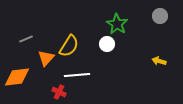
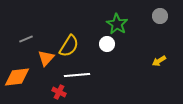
yellow arrow: rotated 48 degrees counterclockwise
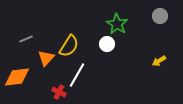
white line: rotated 55 degrees counterclockwise
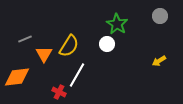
gray line: moved 1 px left
orange triangle: moved 2 px left, 4 px up; rotated 12 degrees counterclockwise
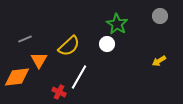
yellow semicircle: rotated 15 degrees clockwise
orange triangle: moved 5 px left, 6 px down
white line: moved 2 px right, 2 px down
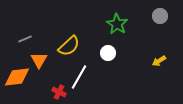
white circle: moved 1 px right, 9 px down
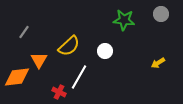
gray circle: moved 1 px right, 2 px up
green star: moved 7 px right, 4 px up; rotated 25 degrees counterclockwise
gray line: moved 1 px left, 7 px up; rotated 32 degrees counterclockwise
white circle: moved 3 px left, 2 px up
yellow arrow: moved 1 px left, 2 px down
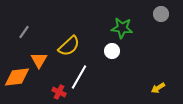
green star: moved 2 px left, 8 px down
white circle: moved 7 px right
yellow arrow: moved 25 px down
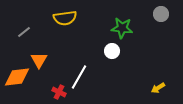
gray line: rotated 16 degrees clockwise
yellow semicircle: moved 4 px left, 28 px up; rotated 35 degrees clockwise
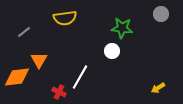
white line: moved 1 px right
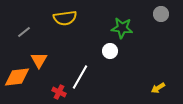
white circle: moved 2 px left
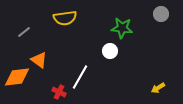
orange triangle: rotated 24 degrees counterclockwise
